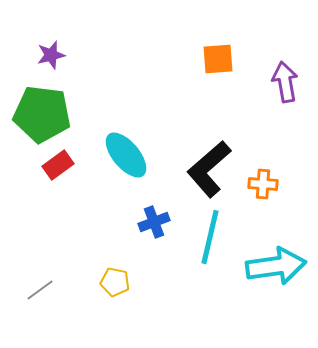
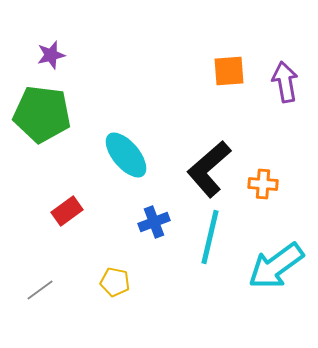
orange square: moved 11 px right, 12 px down
red rectangle: moved 9 px right, 46 px down
cyan arrow: rotated 152 degrees clockwise
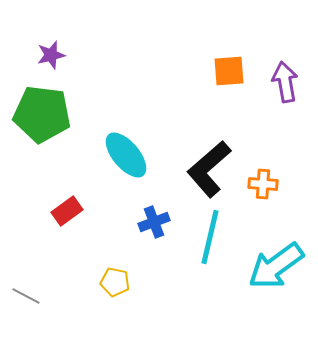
gray line: moved 14 px left, 6 px down; rotated 64 degrees clockwise
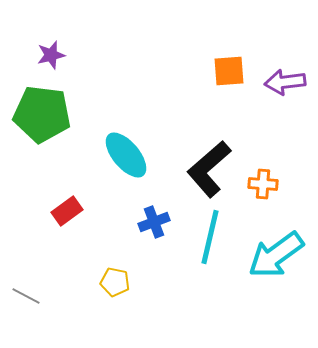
purple arrow: rotated 87 degrees counterclockwise
cyan arrow: moved 11 px up
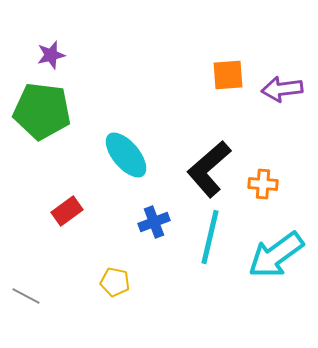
orange square: moved 1 px left, 4 px down
purple arrow: moved 3 px left, 7 px down
green pentagon: moved 3 px up
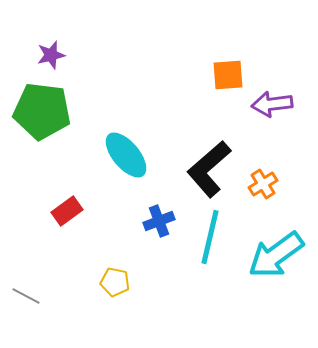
purple arrow: moved 10 px left, 15 px down
orange cross: rotated 36 degrees counterclockwise
blue cross: moved 5 px right, 1 px up
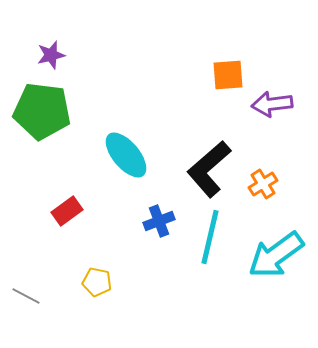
yellow pentagon: moved 18 px left
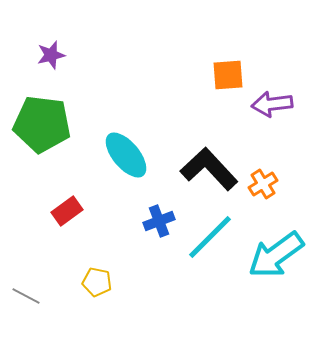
green pentagon: moved 13 px down
black L-shape: rotated 88 degrees clockwise
cyan line: rotated 32 degrees clockwise
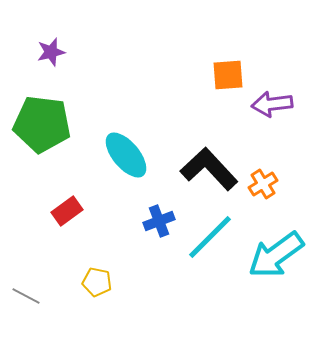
purple star: moved 3 px up
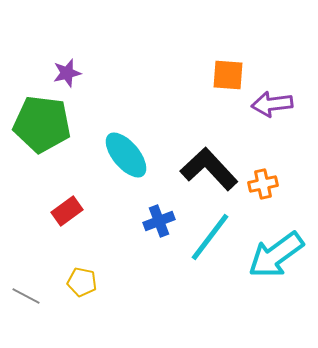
purple star: moved 16 px right, 21 px down
orange square: rotated 8 degrees clockwise
orange cross: rotated 20 degrees clockwise
cyan line: rotated 8 degrees counterclockwise
yellow pentagon: moved 15 px left
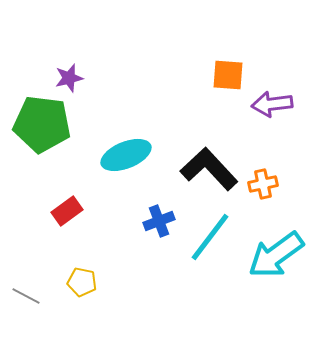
purple star: moved 2 px right, 5 px down
cyan ellipse: rotated 72 degrees counterclockwise
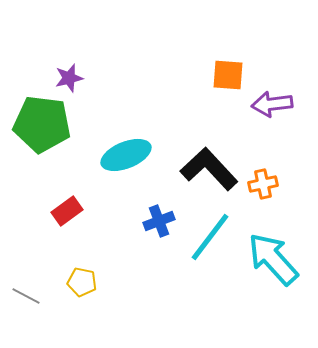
cyan arrow: moved 3 px left, 4 px down; rotated 84 degrees clockwise
